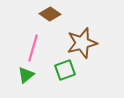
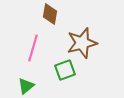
brown diamond: rotated 65 degrees clockwise
green triangle: moved 11 px down
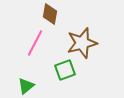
pink line: moved 2 px right, 5 px up; rotated 12 degrees clockwise
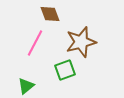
brown diamond: rotated 30 degrees counterclockwise
brown star: moved 1 px left, 1 px up
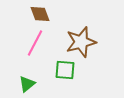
brown diamond: moved 10 px left
green square: rotated 25 degrees clockwise
green triangle: moved 1 px right, 2 px up
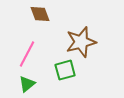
pink line: moved 8 px left, 11 px down
green square: rotated 20 degrees counterclockwise
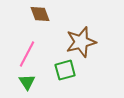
green triangle: moved 2 px up; rotated 24 degrees counterclockwise
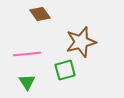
brown diamond: rotated 15 degrees counterclockwise
pink line: rotated 56 degrees clockwise
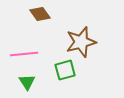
pink line: moved 3 px left
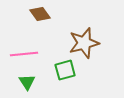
brown star: moved 3 px right, 1 px down
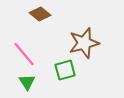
brown diamond: rotated 15 degrees counterclockwise
pink line: rotated 56 degrees clockwise
